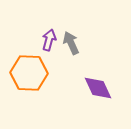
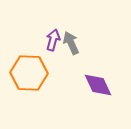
purple arrow: moved 4 px right
purple diamond: moved 3 px up
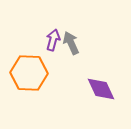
purple diamond: moved 3 px right, 4 px down
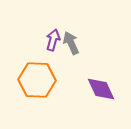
orange hexagon: moved 8 px right, 7 px down
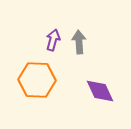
gray arrow: moved 8 px right, 1 px up; rotated 20 degrees clockwise
purple diamond: moved 1 px left, 2 px down
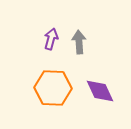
purple arrow: moved 2 px left, 1 px up
orange hexagon: moved 16 px right, 8 px down
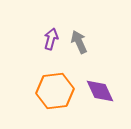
gray arrow: rotated 20 degrees counterclockwise
orange hexagon: moved 2 px right, 3 px down; rotated 9 degrees counterclockwise
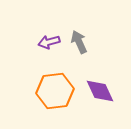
purple arrow: moved 2 px left, 3 px down; rotated 120 degrees counterclockwise
